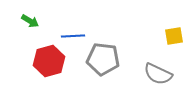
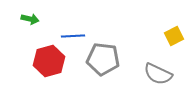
green arrow: moved 2 px up; rotated 18 degrees counterclockwise
yellow square: rotated 18 degrees counterclockwise
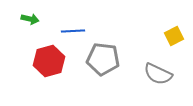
blue line: moved 5 px up
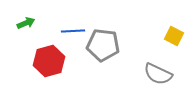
green arrow: moved 4 px left, 4 px down; rotated 36 degrees counterclockwise
yellow square: rotated 36 degrees counterclockwise
gray pentagon: moved 14 px up
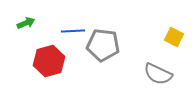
yellow square: moved 1 px down
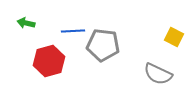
green arrow: rotated 144 degrees counterclockwise
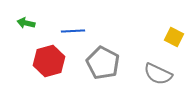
gray pentagon: moved 18 px down; rotated 20 degrees clockwise
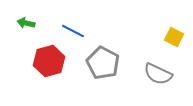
blue line: rotated 30 degrees clockwise
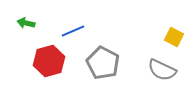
blue line: rotated 50 degrees counterclockwise
gray semicircle: moved 4 px right, 4 px up
